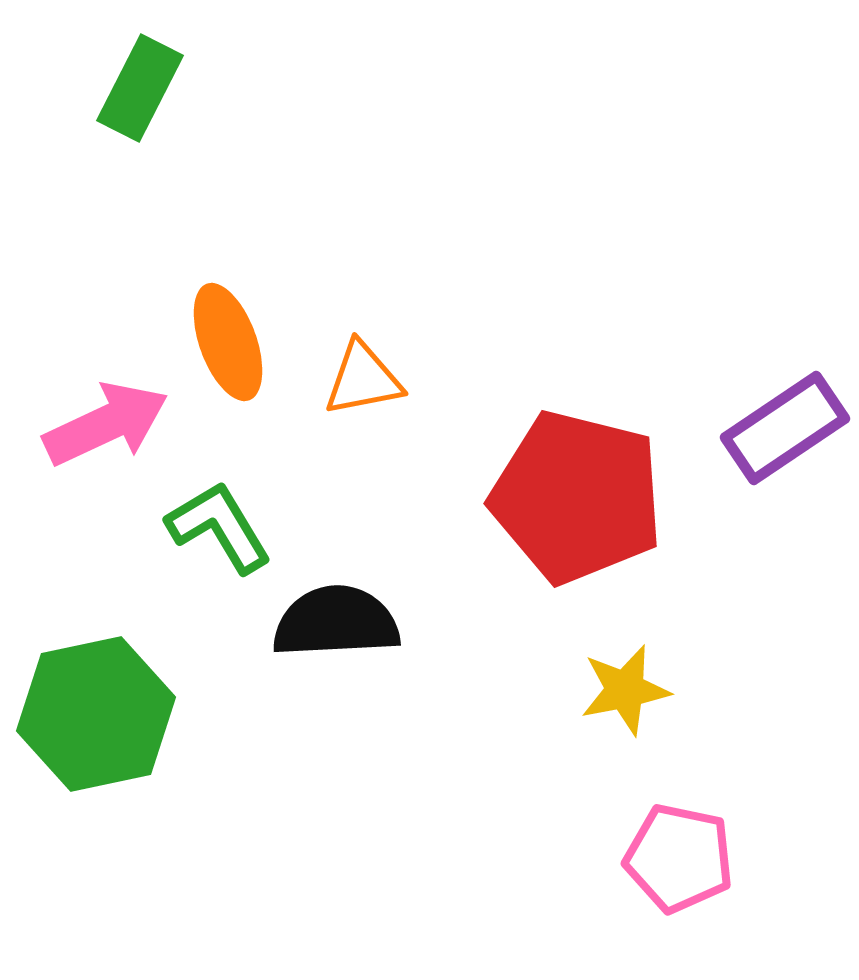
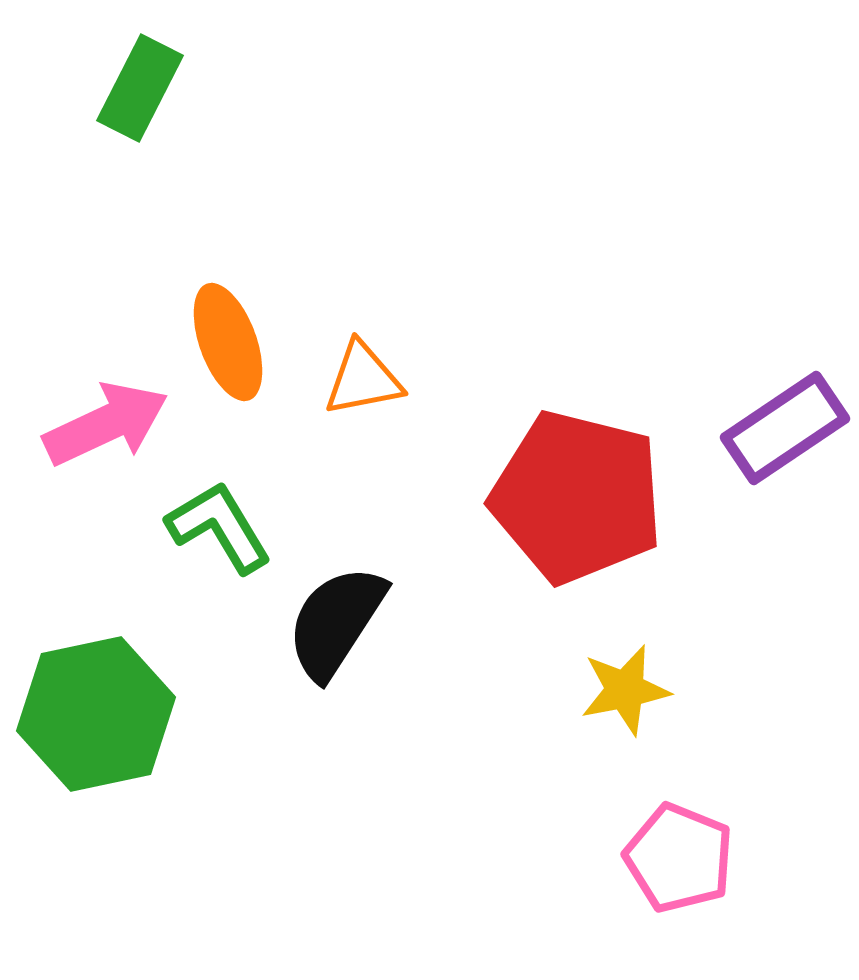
black semicircle: rotated 54 degrees counterclockwise
pink pentagon: rotated 10 degrees clockwise
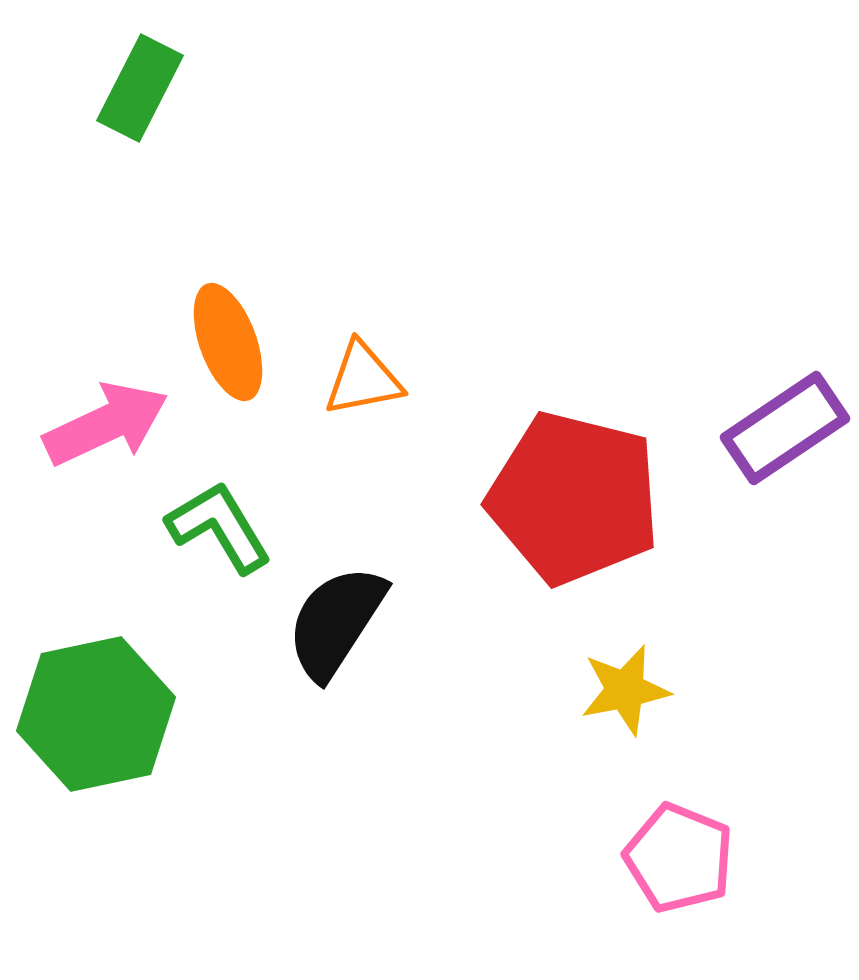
red pentagon: moved 3 px left, 1 px down
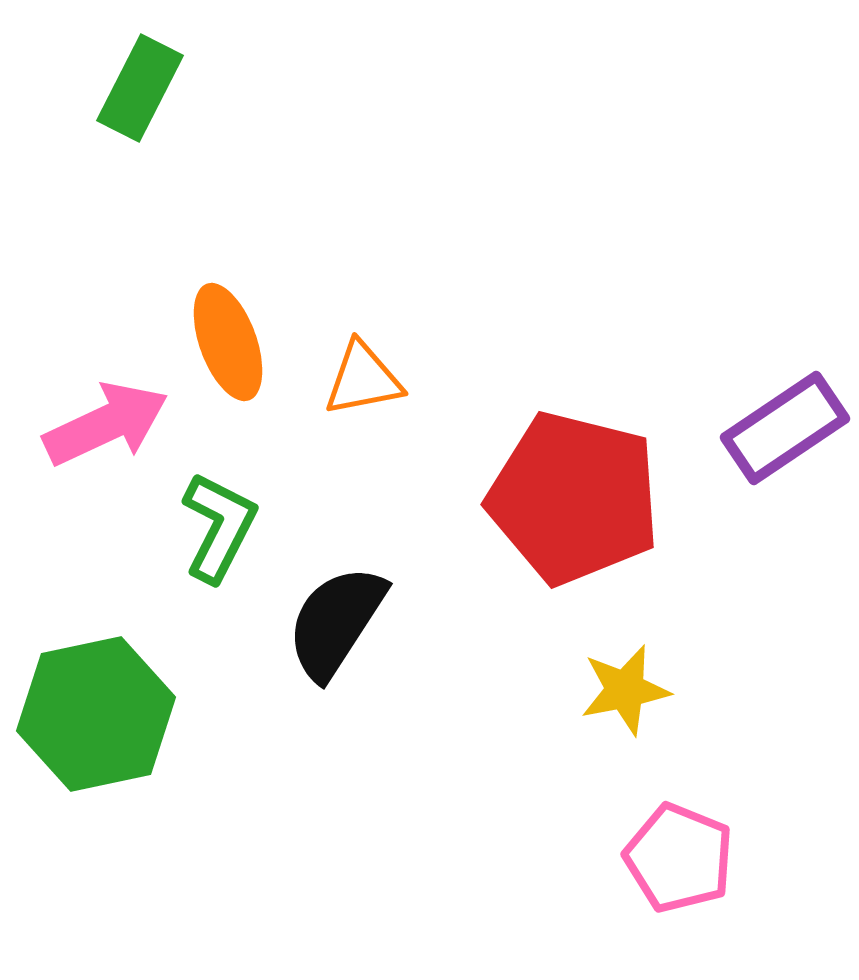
green L-shape: rotated 58 degrees clockwise
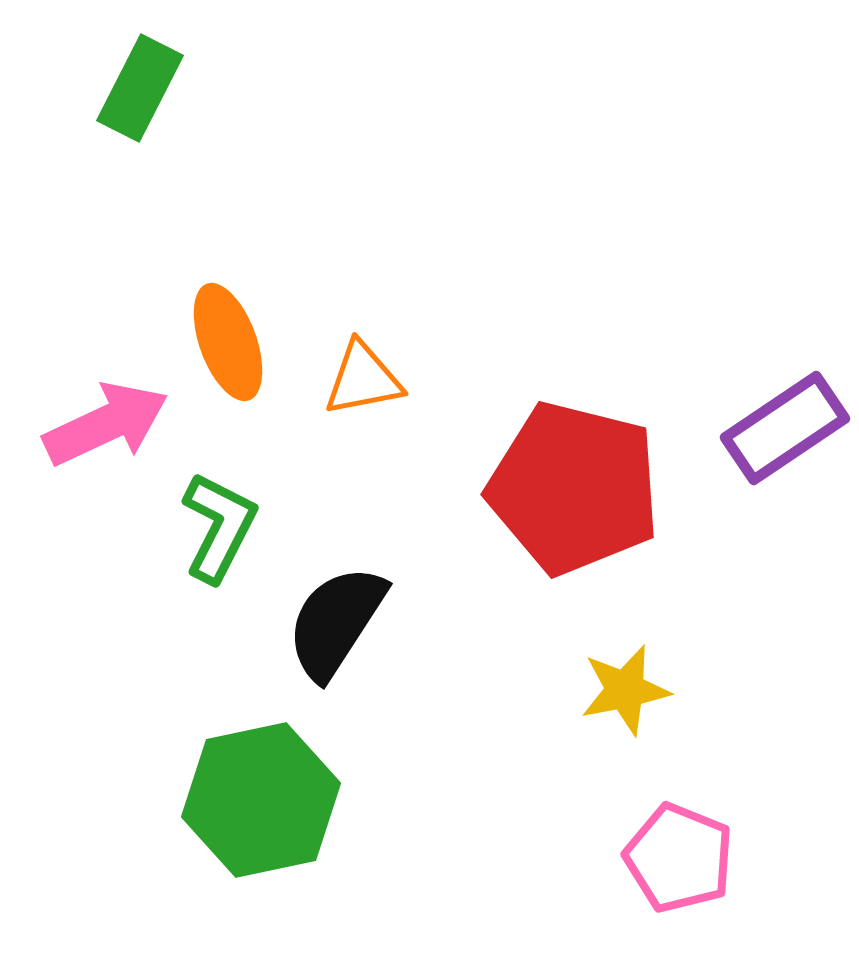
red pentagon: moved 10 px up
green hexagon: moved 165 px right, 86 px down
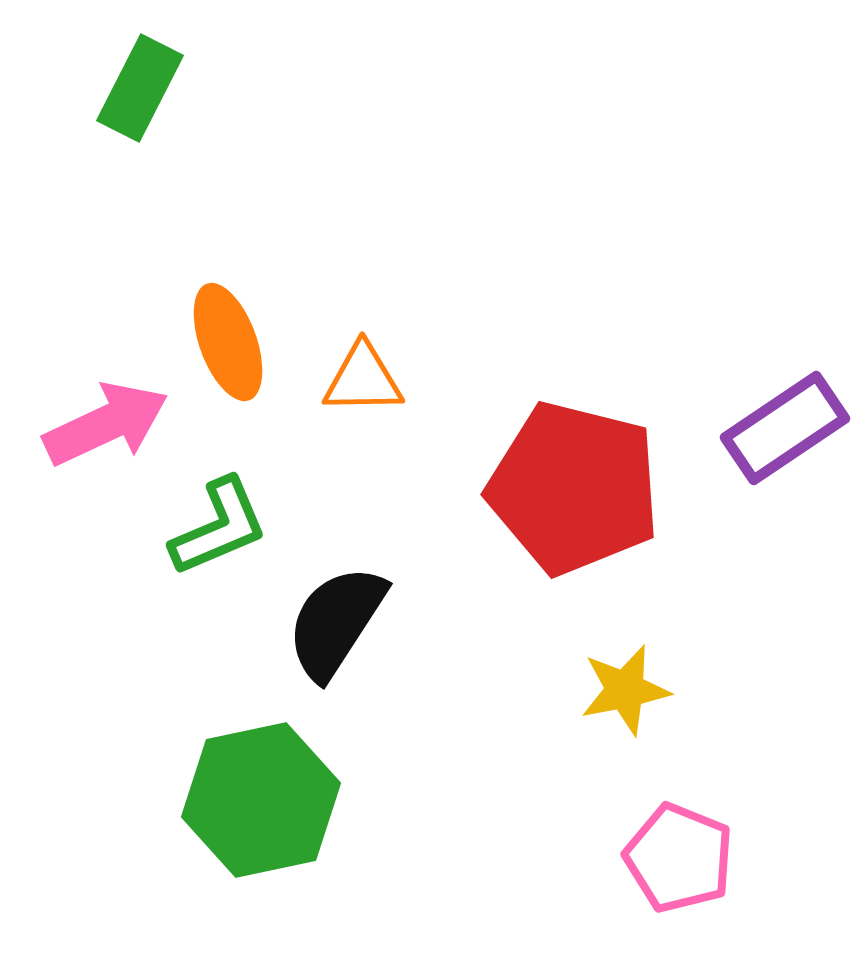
orange triangle: rotated 10 degrees clockwise
green L-shape: rotated 40 degrees clockwise
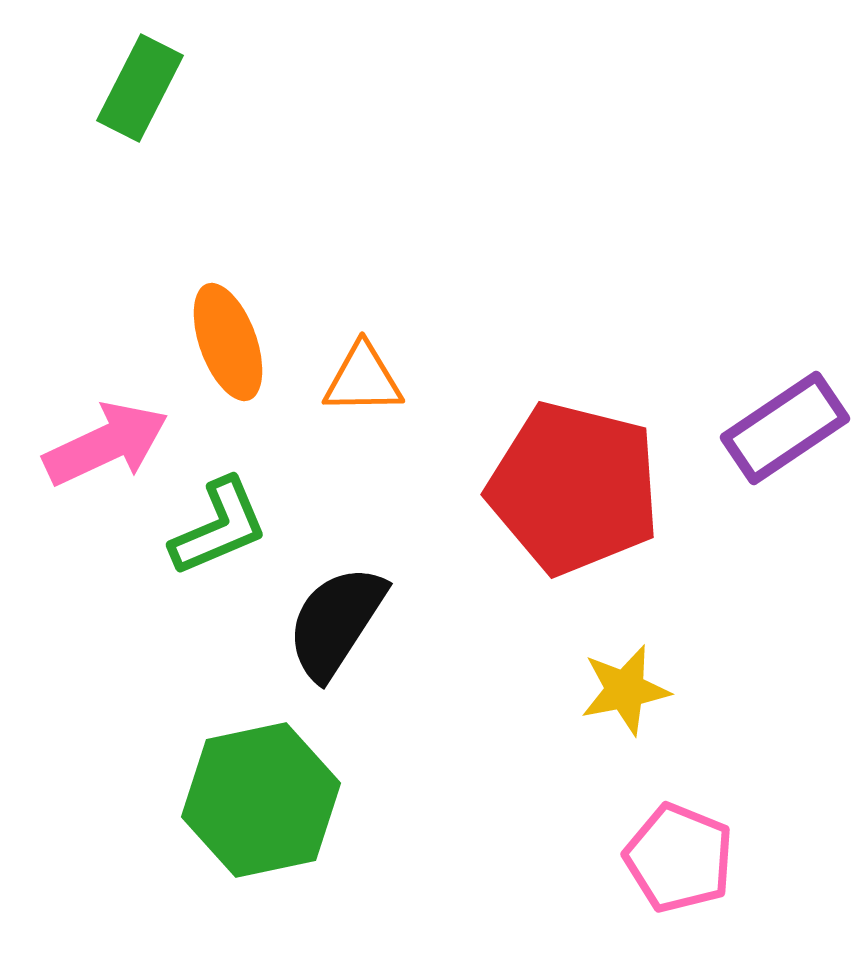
pink arrow: moved 20 px down
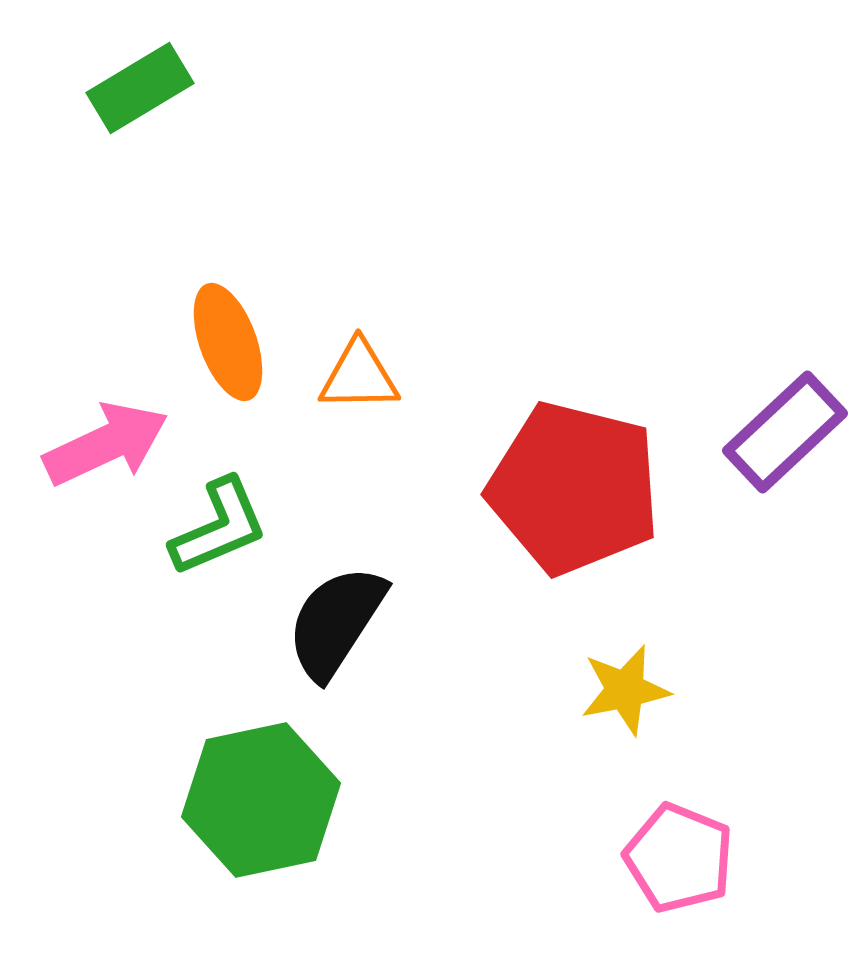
green rectangle: rotated 32 degrees clockwise
orange triangle: moved 4 px left, 3 px up
purple rectangle: moved 4 px down; rotated 9 degrees counterclockwise
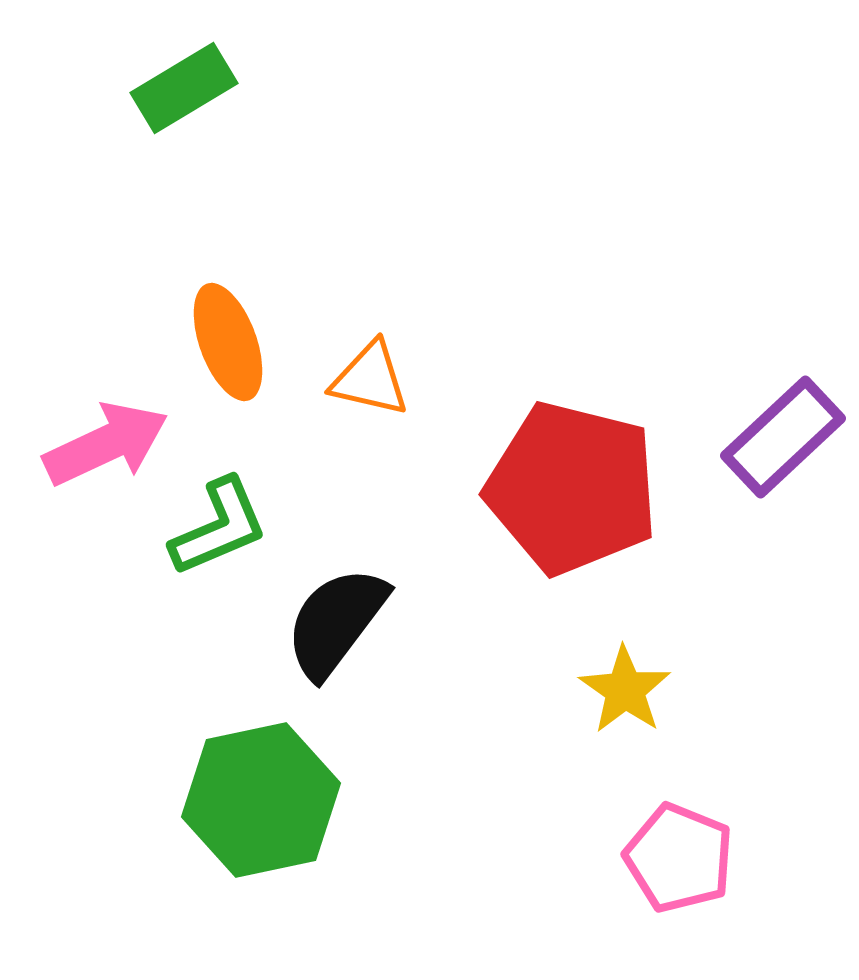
green rectangle: moved 44 px right
orange triangle: moved 11 px right, 3 px down; rotated 14 degrees clockwise
purple rectangle: moved 2 px left, 5 px down
red pentagon: moved 2 px left
black semicircle: rotated 4 degrees clockwise
yellow star: rotated 26 degrees counterclockwise
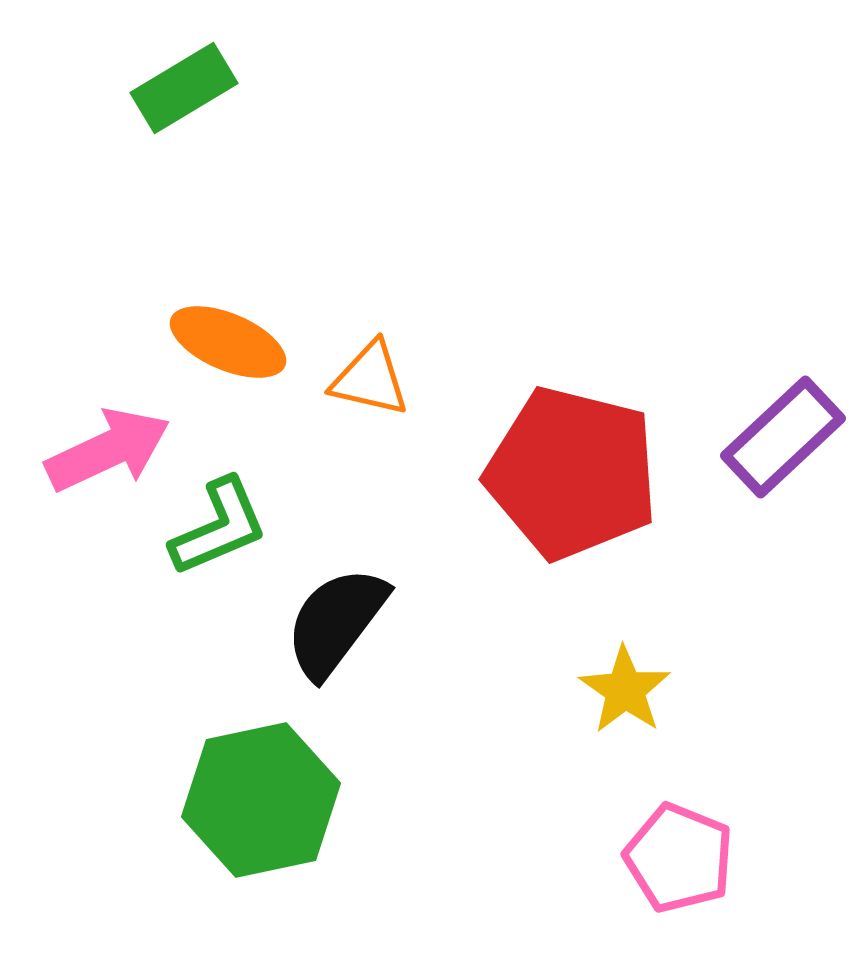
orange ellipse: rotated 47 degrees counterclockwise
pink arrow: moved 2 px right, 6 px down
red pentagon: moved 15 px up
